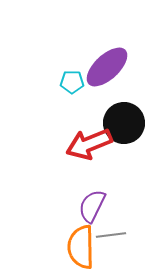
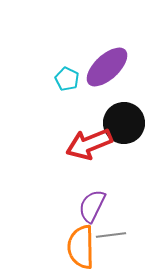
cyan pentagon: moved 5 px left, 3 px up; rotated 25 degrees clockwise
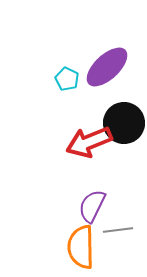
red arrow: moved 2 px up
gray line: moved 7 px right, 5 px up
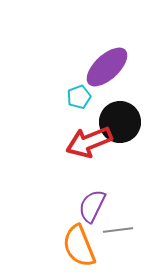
cyan pentagon: moved 12 px right, 18 px down; rotated 25 degrees clockwise
black circle: moved 4 px left, 1 px up
orange semicircle: moved 2 px left, 1 px up; rotated 21 degrees counterclockwise
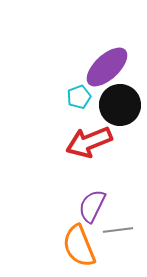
black circle: moved 17 px up
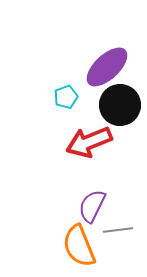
cyan pentagon: moved 13 px left
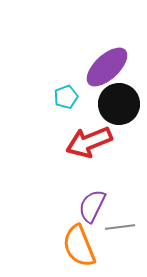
black circle: moved 1 px left, 1 px up
gray line: moved 2 px right, 3 px up
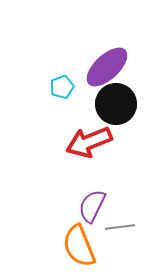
cyan pentagon: moved 4 px left, 10 px up
black circle: moved 3 px left
